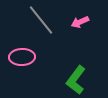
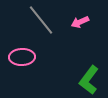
green L-shape: moved 13 px right
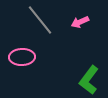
gray line: moved 1 px left
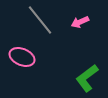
pink ellipse: rotated 25 degrees clockwise
green L-shape: moved 2 px left, 2 px up; rotated 16 degrees clockwise
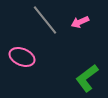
gray line: moved 5 px right
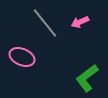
gray line: moved 3 px down
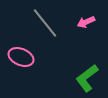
pink arrow: moved 6 px right
pink ellipse: moved 1 px left
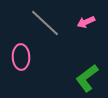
gray line: rotated 8 degrees counterclockwise
pink ellipse: rotated 65 degrees clockwise
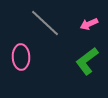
pink arrow: moved 3 px right, 2 px down
green L-shape: moved 17 px up
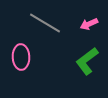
gray line: rotated 12 degrees counterclockwise
